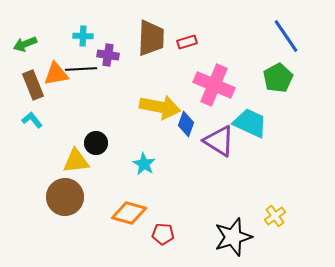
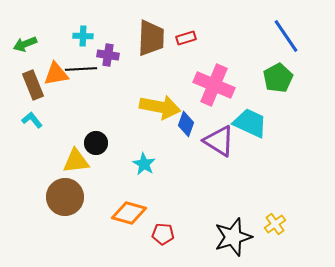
red rectangle: moved 1 px left, 4 px up
yellow cross: moved 8 px down
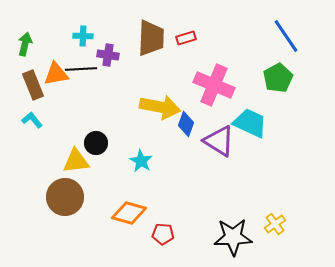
green arrow: rotated 125 degrees clockwise
cyan star: moved 3 px left, 3 px up
black star: rotated 15 degrees clockwise
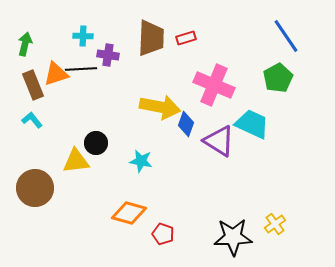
orange triangle: rotated 8 degrees counterclockwise
cyan trapezoid: moved 2 px right, 1 px down
cyan star: rotated 20 degrees counterclockwise
brown circle: moved 30 px left, 9 px up
red pentagon: rotated 15 degrees clockwise
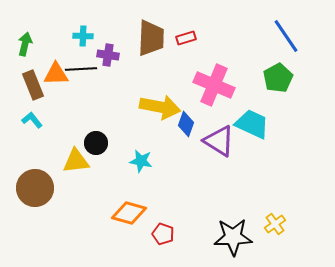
orange triangle: rotated 16 degrees clockwise
